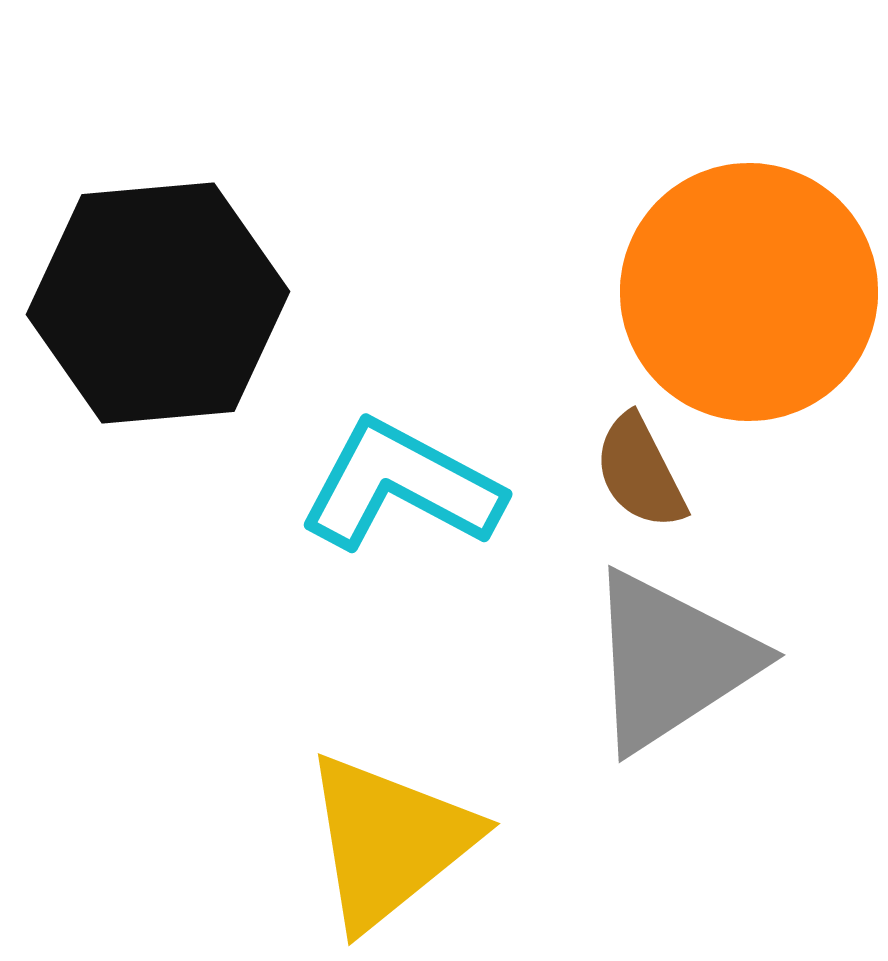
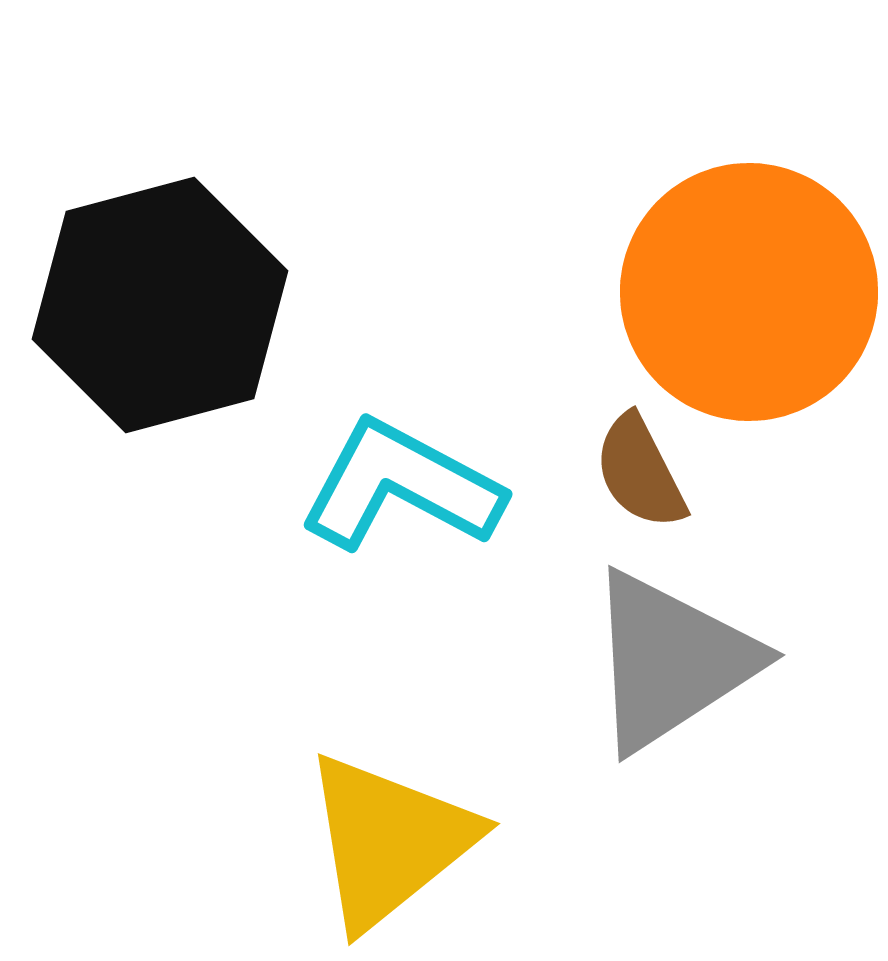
black hexagon: moved 2 px right, 2 px down; rotated 10 degrees counterclockwise
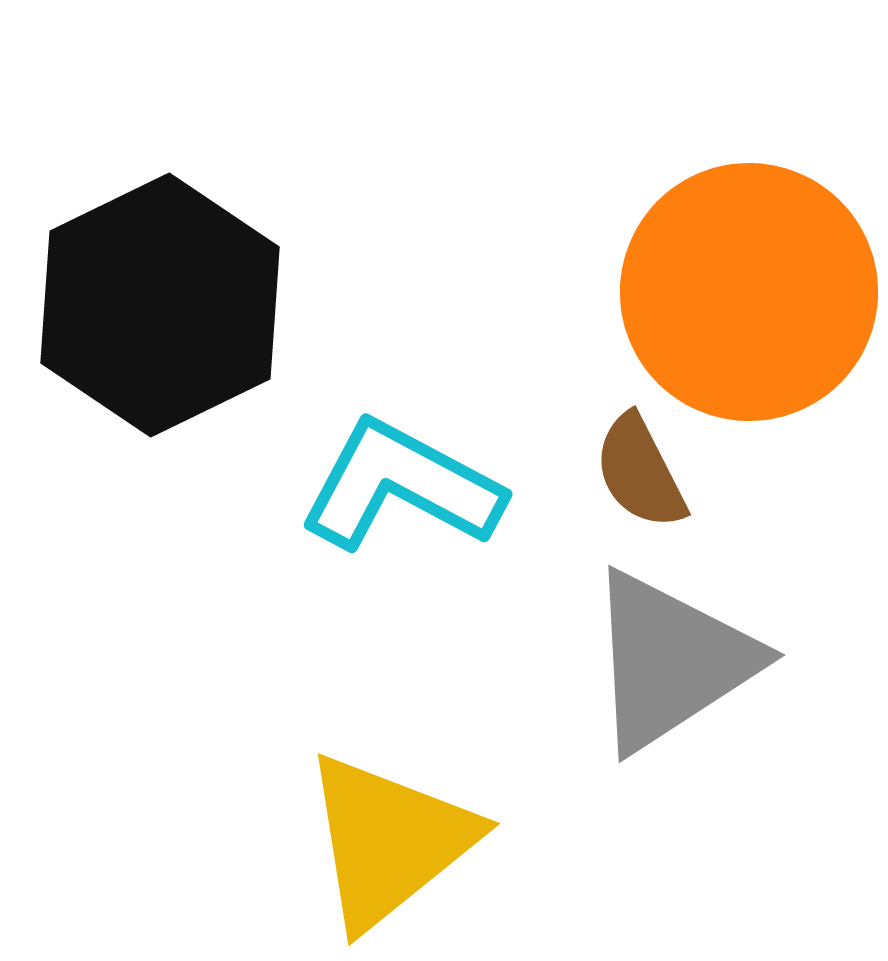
black hexagon: rotated 11 degrees counterclockwise
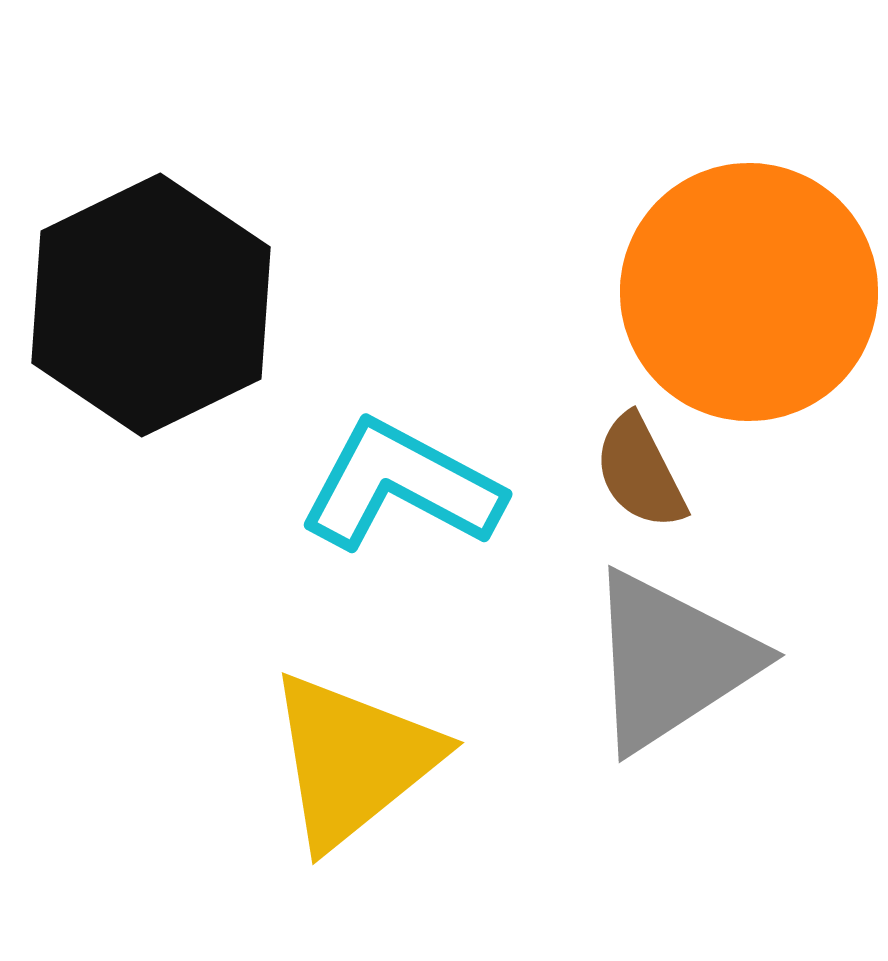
black hexagon: moved 9 px left
yellow triangle: moved 36 px left, 81 px up
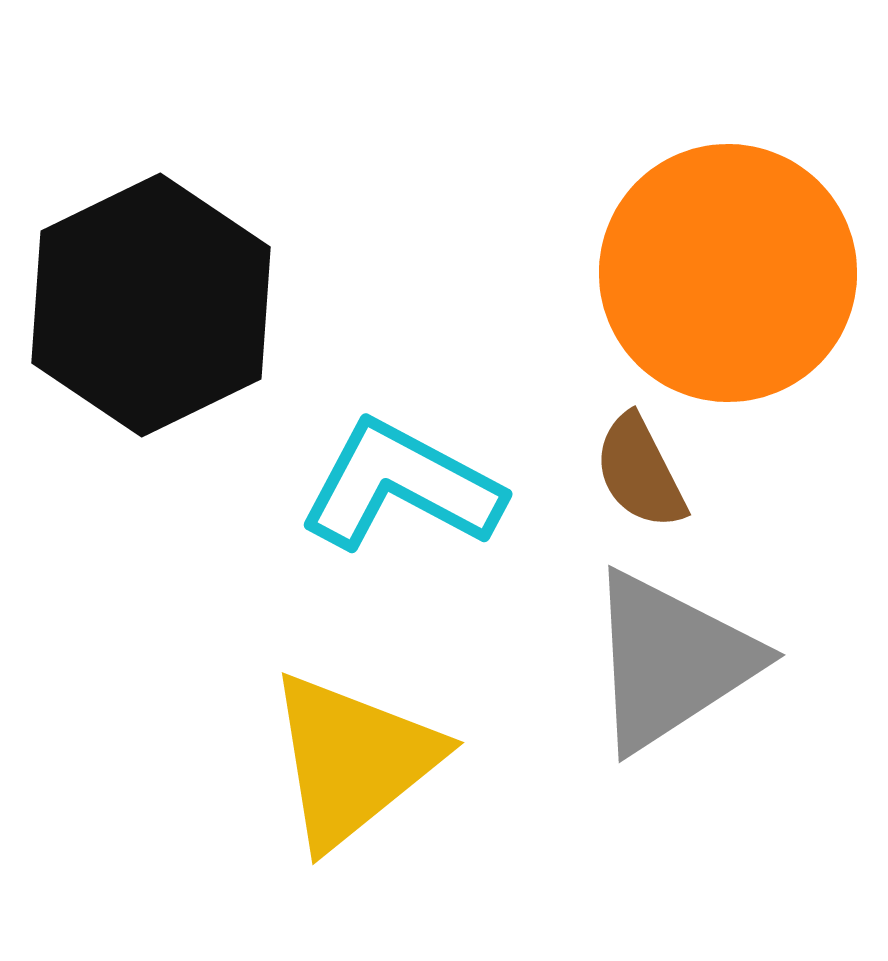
orange circle: moved 21 px left, 19 px up
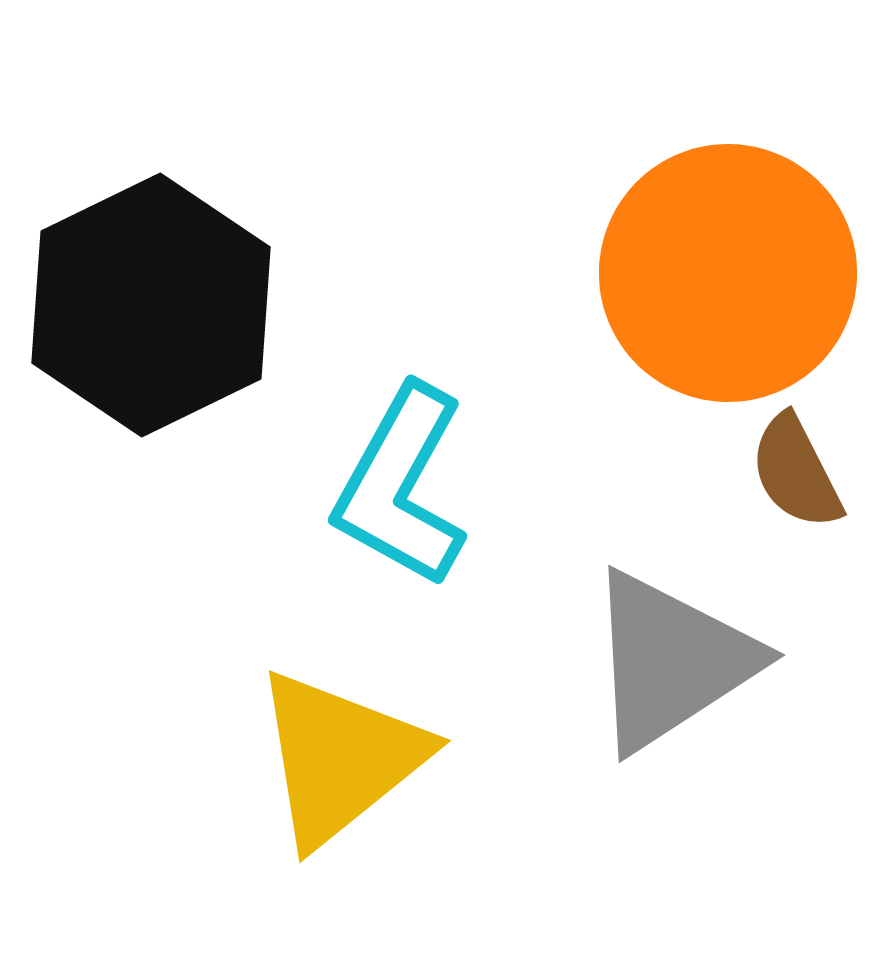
brown semicircle: moved 156 px right
cyan L-shape: rotated 89 degrees counterclockwise
yellow triangle: moved 13 px left, 2 px up
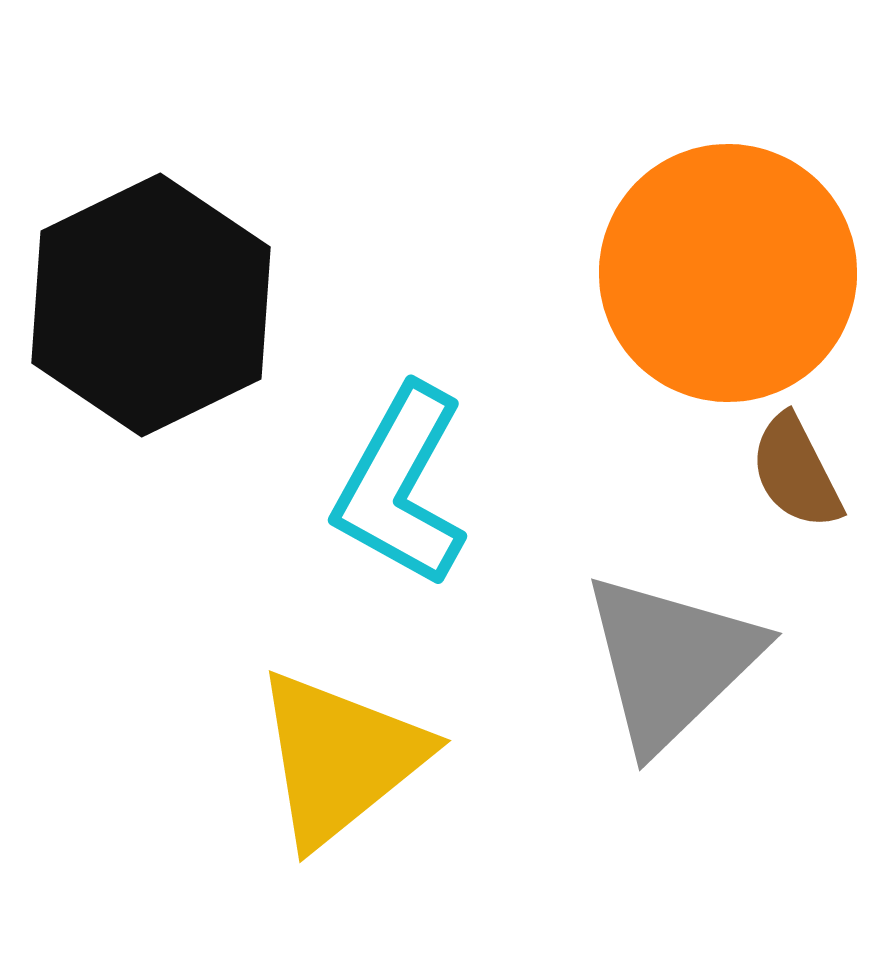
gray triangle: rotated 11 degrees counterclockwise
